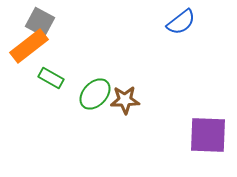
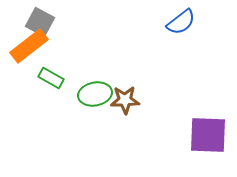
green ellipse: rotated 36 degrees clockwise
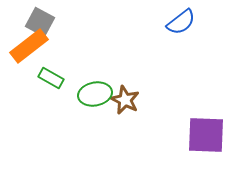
brown star: rotated 28 degrees clockwise
purple square: moved 2 px left
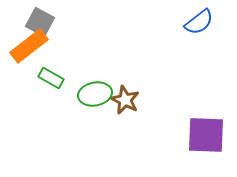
blue semicircle: moved 18 px right
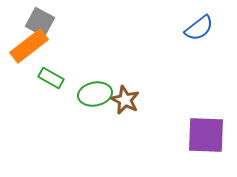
blue semicircle: moved 6 px down
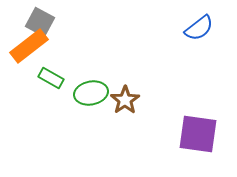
green ellipse: moved 4 px left, 1 px up
brown star: rotated 12 degrees clockwise
purple square: moved 8 px left, 1 px up; rotated 6 degrees clockwise
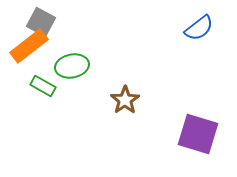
gray square: moved 1 px right
green rectangle: moved 8 px left, 8 px down
green ellipse: moved 19 px left, 27 px up
purple square: rotated 9 degrees clockwise
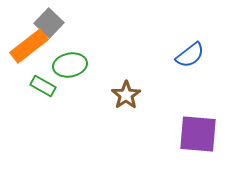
gray square: moved 8 px right, 1 px down; rotated 16 degrees clockwise
blue semicircle: moved 9 px left, 27 px down
green ellipse: moved 2 px left, 1 px up
brown star: moved 1 px right, 5 px up
purple square: rotated 12 degrees counterclockwise
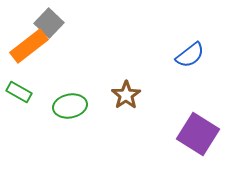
green ellipse: moved 41 px down
green rectangle: moved 24 px left, 6 px down
purple square: rotated 27 degrees clockwise
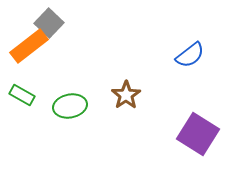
green rectangle: moved 3 px right, 3 px down
